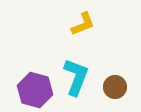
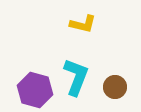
yellow L-shape: rotated 36 degrees clockwise
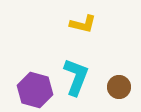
brown circle: moved 4 px right
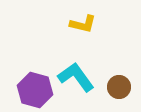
cyan L-shape: rotated 57 degrees counterclockwise
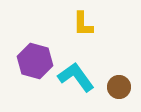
yellow L-shape: rotated 76 degrees clockwise
purple hexagon: moved 29 px up
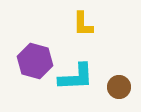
cyan L-shape: rotated 123 degrees clockwise
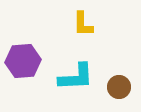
purple hexagon: moved 12 px left; rotated 20 degrees counterclockwise
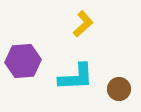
yellow L-shape: rotated 132 degrees counterclockwise
brown circle: moved 2 px down
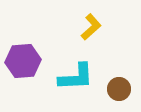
yellow L-shape: moved 8 px right, 3 px down
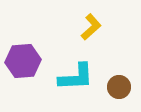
brown circle: moved 2 px up
